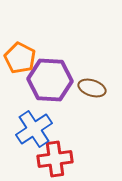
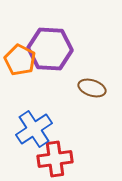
orange pentagon: moved 2 px down
purple hexagon: moved 31 px up
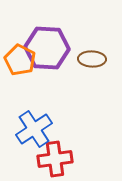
purple hexagon: moved 3 px left, 1 px up
brown ellipse: moved 29 px up; rotated 16 degrees counterclockwise
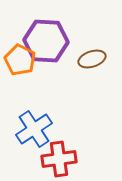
purple hexagon: moved 1 px left, 7 px up
brown ellipse: rotated 20 degrees counterclockwise
red cross: moved 4 px right
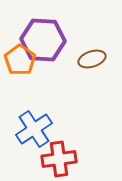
purple hexagon: moved 3 px left, 1 px up
orange pentagon: rotated 8 degrees clockwise
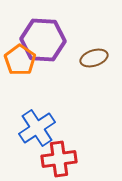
brown ellipse: moved 2 px right, 1 px up
blue cross: moved 3 px right, 1 px up
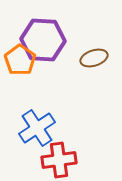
red cross: moved 1 px down
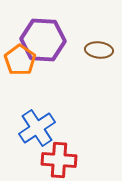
brown ellipse: moved 5 px right, 8 px up; rotated 24 degrees clockwise
red cross: rotated 12 degrees clockwise
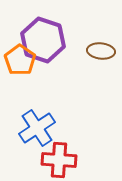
purple hexagon: rotated 15 degrees clockwise
brown ellipse: moved 2 px right, 1 px down
